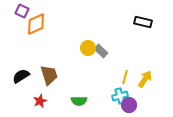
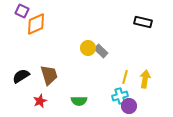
yellow arrow: rotated 24 degrees counterclockwise
purple circle: moved 1 px down
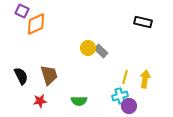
black semicircle: rotated 96 degrees clockwise
red star: rotated 16 degrees clockwise
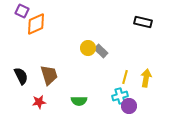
yellow arrow: moved 1 px right, 1 px up
red star: moved 1 px left, 1 px down
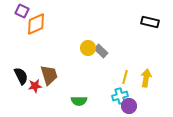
black rectangle: moved 7 px right
red star: moved 4 px left, 16 px up
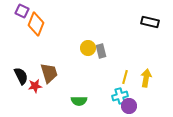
orange diamond: rotated 45 degrees counterclockwise
gray rectangle: rotated 32 degrees clockwise
brown trapezoid: moved 2 px up
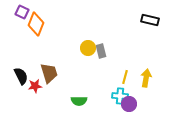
purple square: moved 1 px down
black rectangle: moved 2 px up
cyan cross: rotated 21 degrees clockwise
purple circle: moved 2 px up
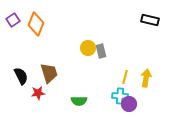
purple square: moved 9 px left, 8 px down; rotated 32 degrees clockwise
red star: moved 3 px right, 7 px down
